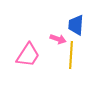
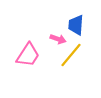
yellow line: rotated 36 degrees clockwise
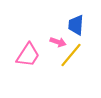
pink arrow: moved 3 px down
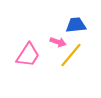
blue trapezoid: rotated 80 degrees clockwise
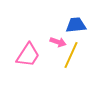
yellow line: rotated 16 degrees counterclockwise
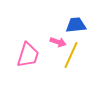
pink trapezoid: rotated 16 degrees counterclockwise
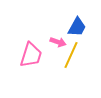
blue trapezoid: moved 1 px right, 2 px down; rotated 125 degrees clockwise
pink trapezoid: moved 3 px right
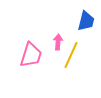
blue trapezoid: moved 9 px right, 6 px up; rotated 15 degrees counterclockwise
pink arrow: rotated 105 degrees counterclockwise
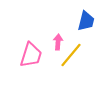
yellow line: rotated 16 degrees clockwise
